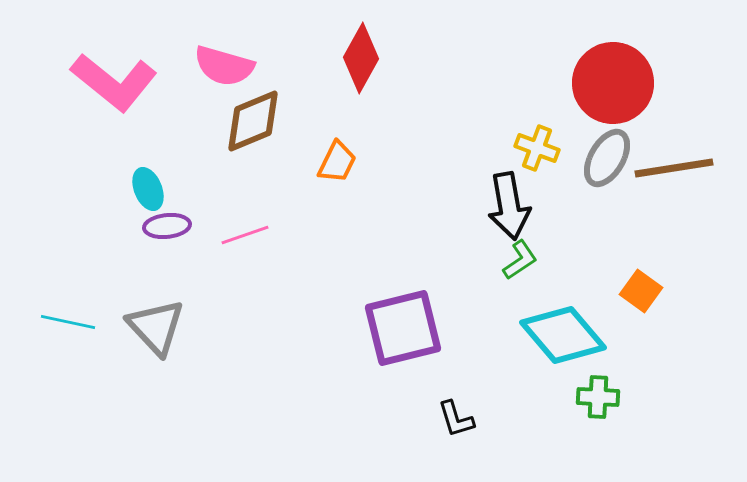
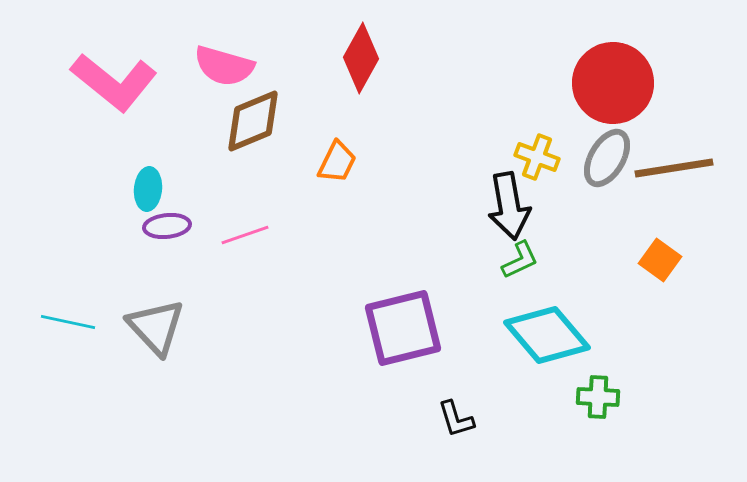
yellow cross: moved 9 px down
cyan ellipse: rotated 27 degrees clockwise
green L-shape: rotated 9 degrees clockwise
orange square: moved 19 px right, 31 px up
cyan diamond: moved 16 px left
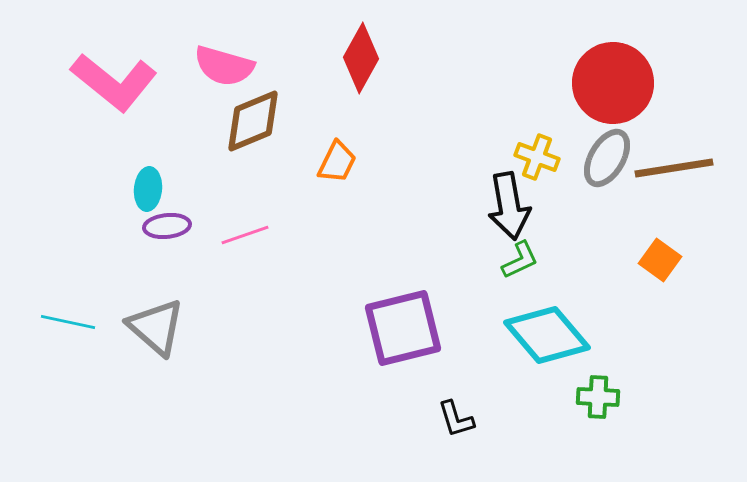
gray triangle: rotated 6 degrees counterclockwise
